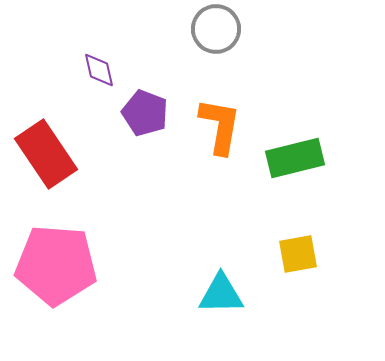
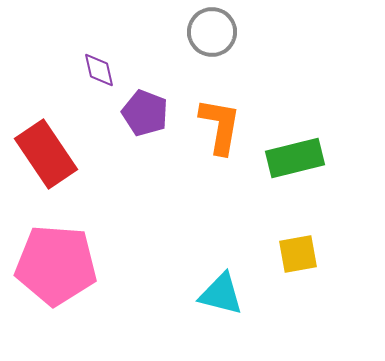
gray circle: moved 4 px left, 3 px down
cyan triangle: rotated 15 degrees clockwise
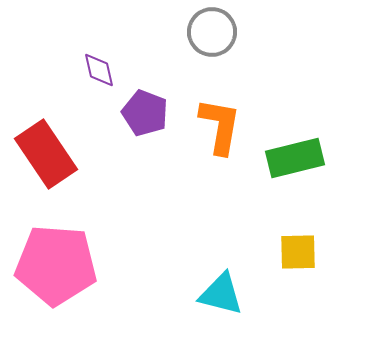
yellow square: moved 2 px up; rotated 9 degrees clockwise
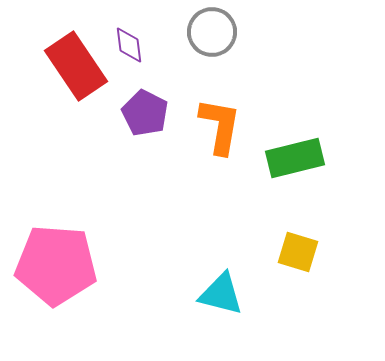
purple diamond: moved 30 px right, 25 px up; rotated 6 degrees clockwise
purple pentagon: rotated 6 degrees clockwise
red rectangle: moved 30 px right, 88 px up
yellow square: rotated 18 degrees clockwise
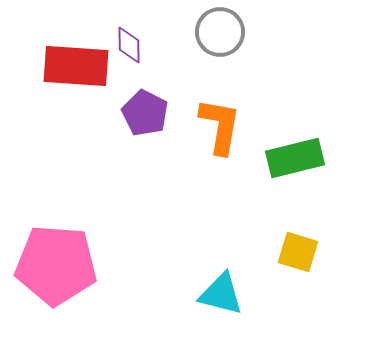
gray circle: moved 8 px right
purple diamond: rotated 6 degrees clockwise
red rectangle: rotated 52 degrees counterclockwise
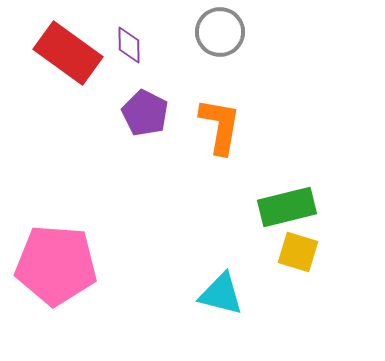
red rectangle: moved 8 px left, 13 px up; rotated 32 degrees clockwise
green rectangle: moved 8 px left, 49 px down
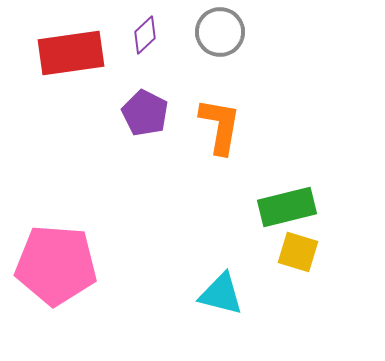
purple diamond: moved 16 px right, 10 px up; rotated 48 degrees clockwise
red rectangle: moved 3 px right; rotated 44 degrees counterclockwise
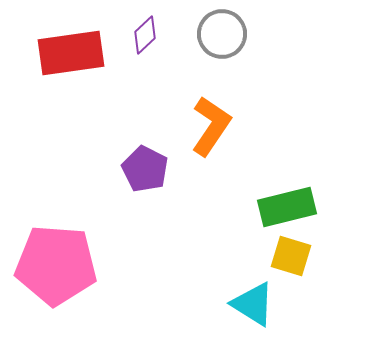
gray circle: moved 2 px right, 2 px down
purple pentagon: moved 56 px down
orange L-shape: moved 9 px left; rotated 24 degrees clockwise
yellow square: moved 7 px left, 4 px down
cyan triangle: moved 32 px right, 10 px down; rotated 18 degrees clockwise
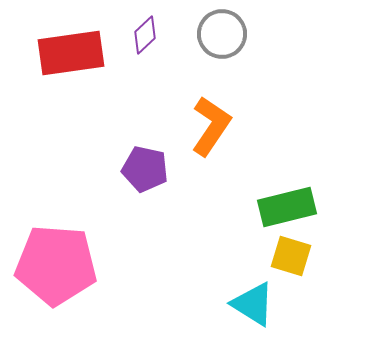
purple pentagon: rotated 15 degrees counterclockwise
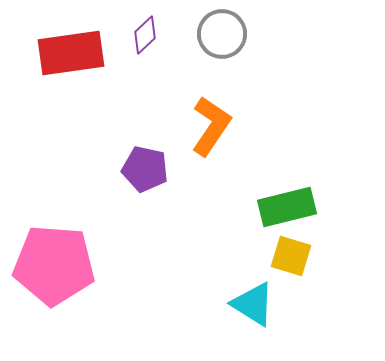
pink pentagon: moved 2 px left
